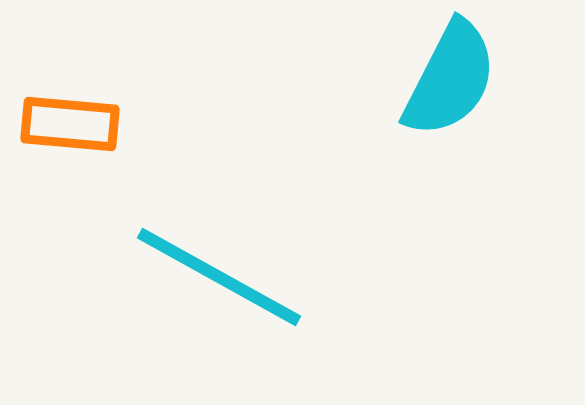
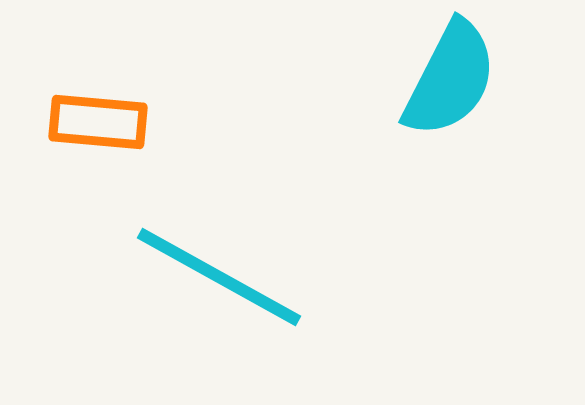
orange rectangle: moved 28 px right, 2 px up
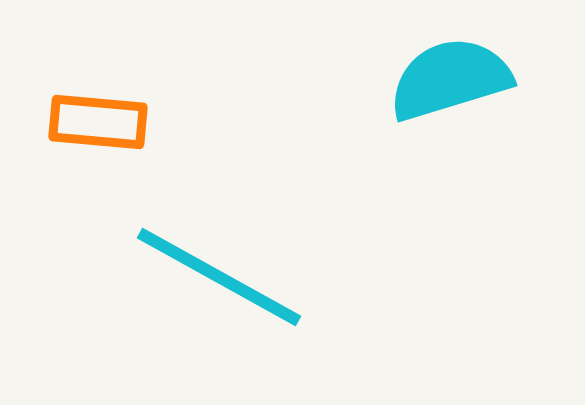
cyan semicircle: rotated 134 degrees counterclockwise
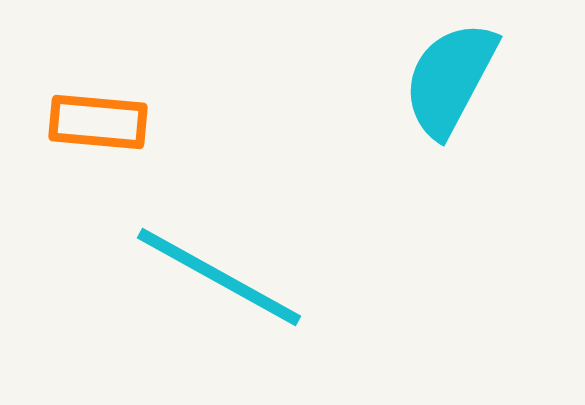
cyan semicircle: rotated 45 degrees counterclockwise
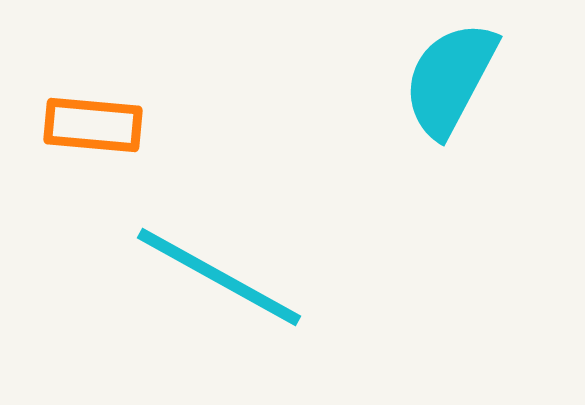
orange rectangle: moved 5 px left, 3 px down
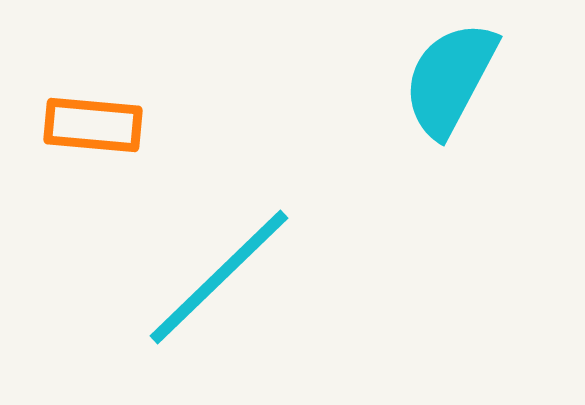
cyan line: rotated 73 degrees counterclockwise
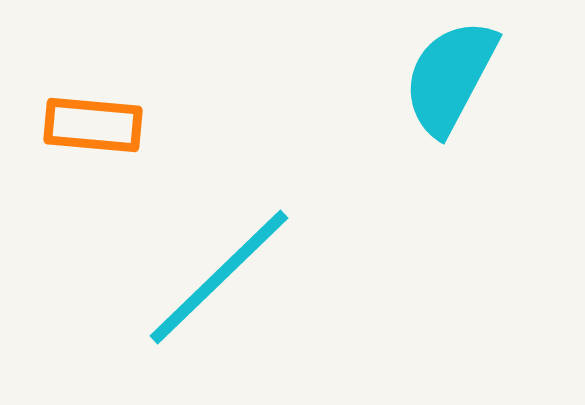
cyan semicircle: moved 2 px up
